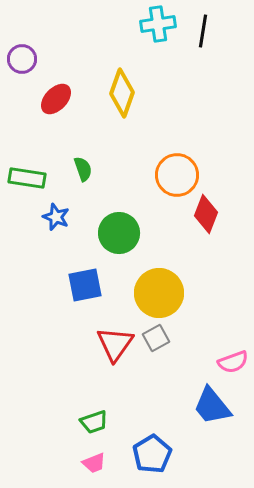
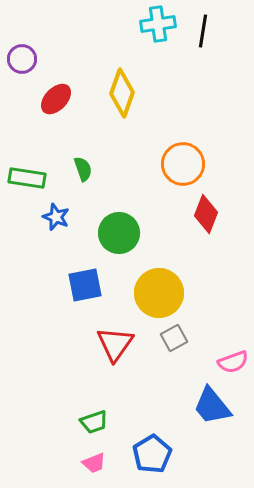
orange circle: moved 6 px right, 11 px up
gray square: moved 18 px right
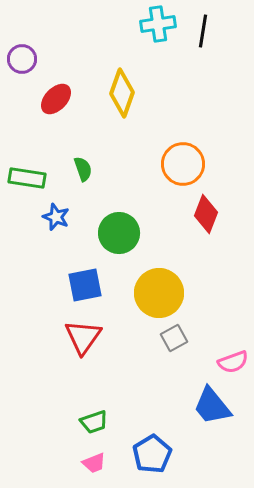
red triangle: moved 32 px left, 7 px up
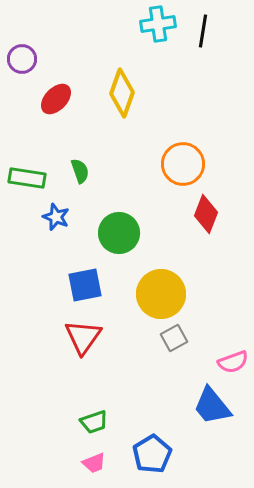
green semicircle: moved 3 px left, 2 px down
yellow circle: moved 2 px right, 1 px down
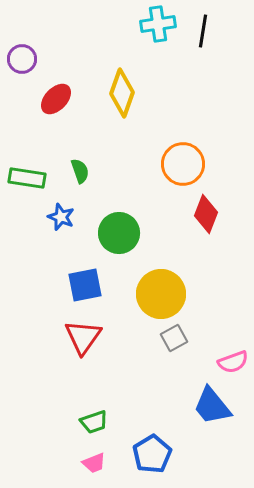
blue star: moved 5 px right
